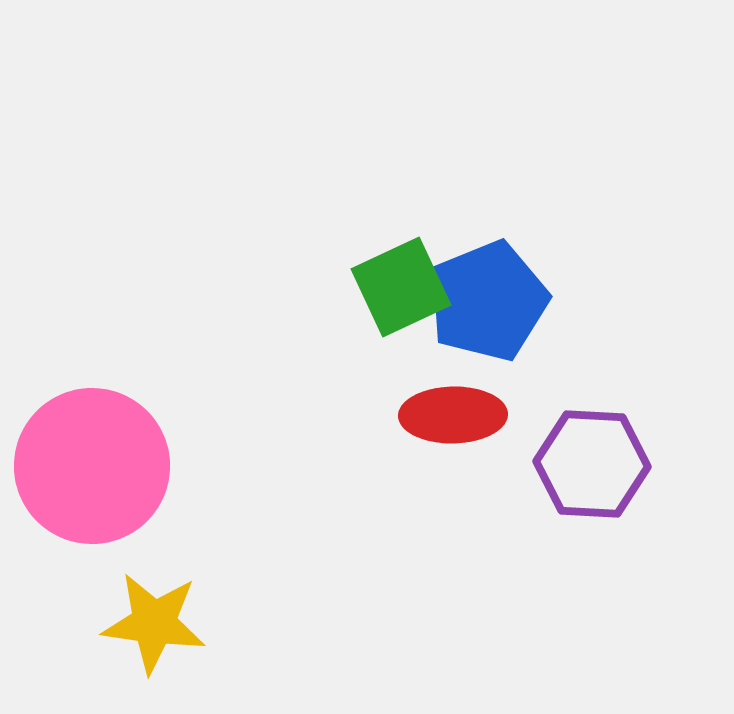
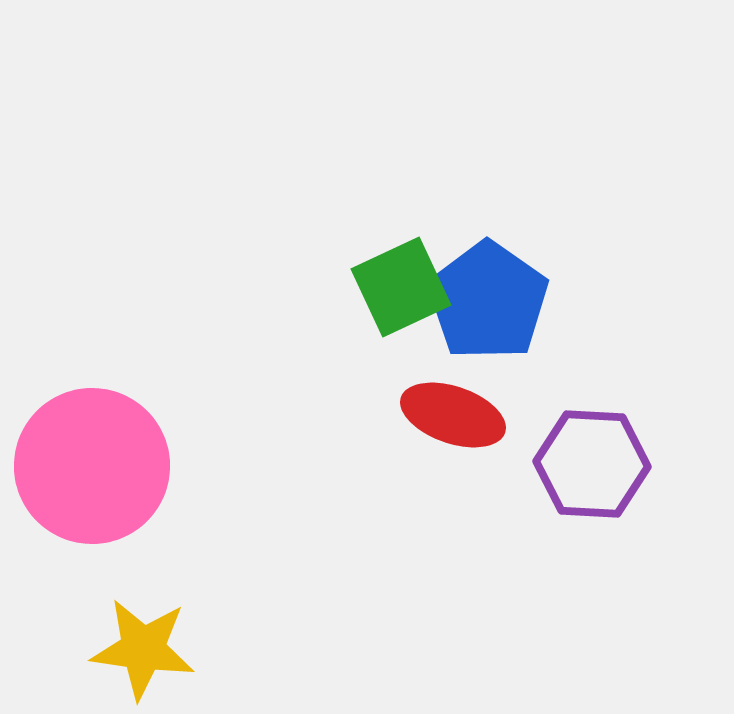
blue pentagon: rotated 15 degrees counterclockwise
red ellipse: rotated 20 degrees clockwise
yellow star: moved 11 px left, 26 px down
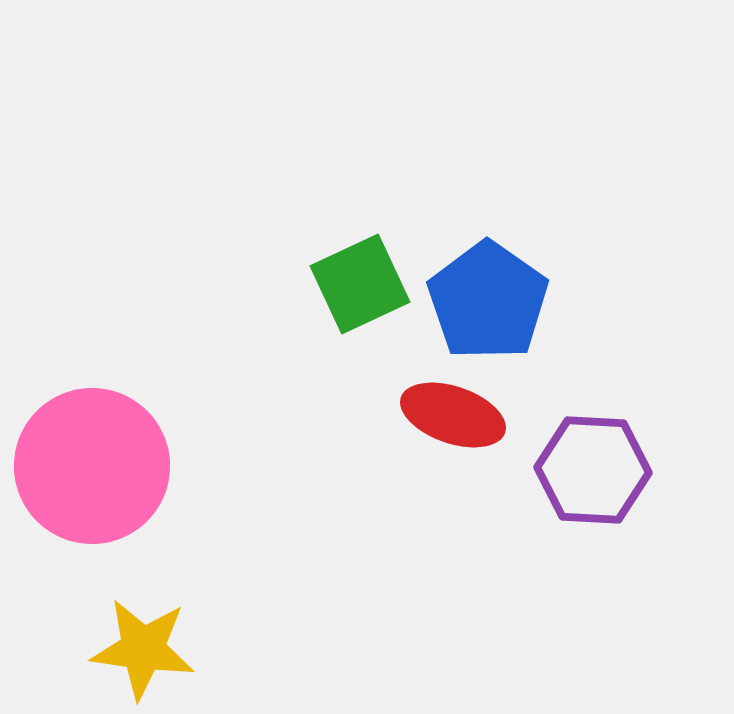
green square: moved 41 px left, 3 px up
purple hexagon: moved 1 px right, 6 px down
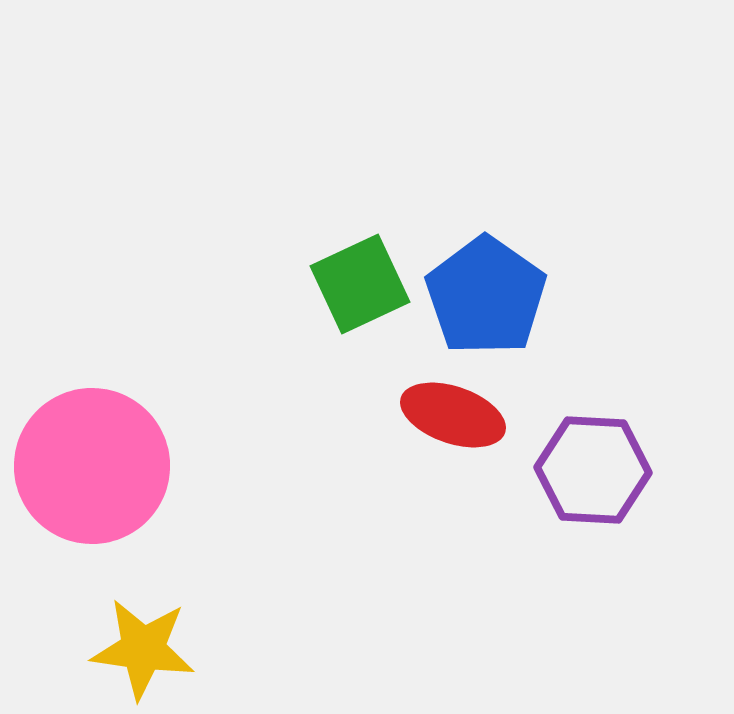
blue pentagon: moved 2 px left, 5 px up
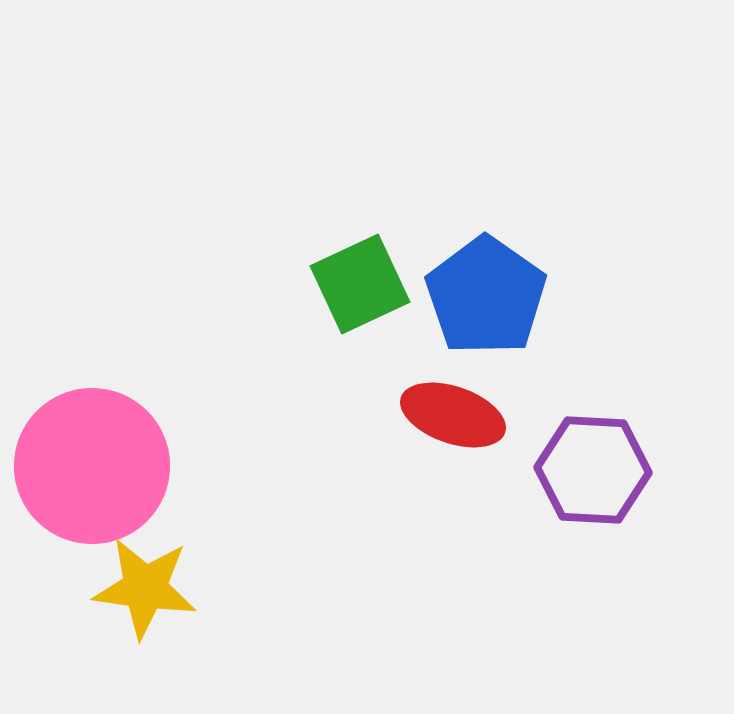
yellow star: moved 2 px right, 61 px up
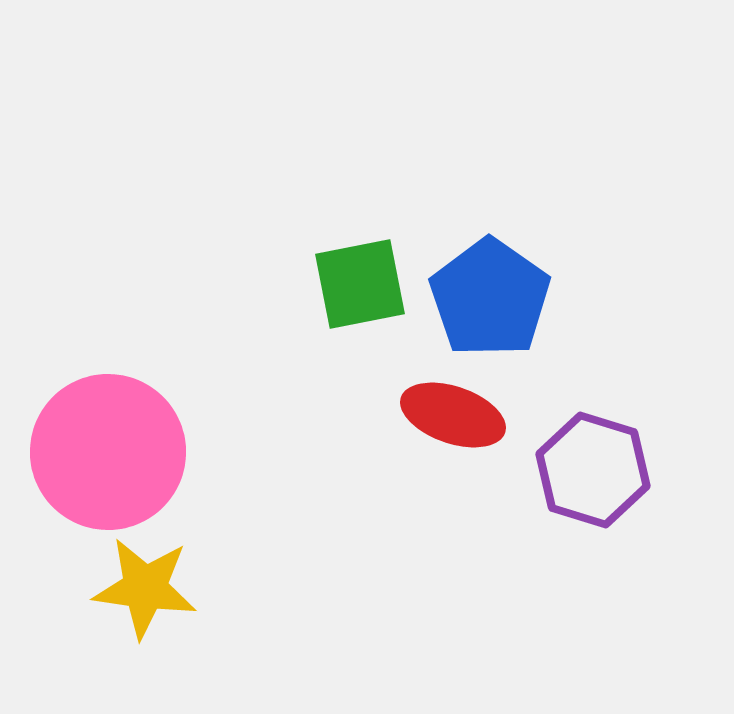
green square: rotated 14 degrees clockwise
blue pentagon: moved 4 px right, 2 px down
pink circle: moved 16 px right, 14 px up
purple hexagon: rotated 14 degrees clockwise
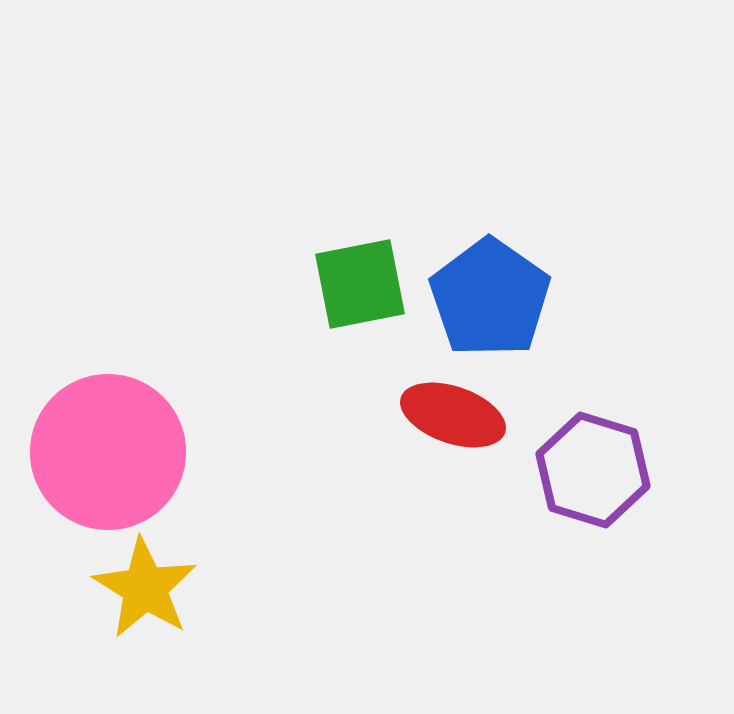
yellow star: rotated 24 degrees clockwise
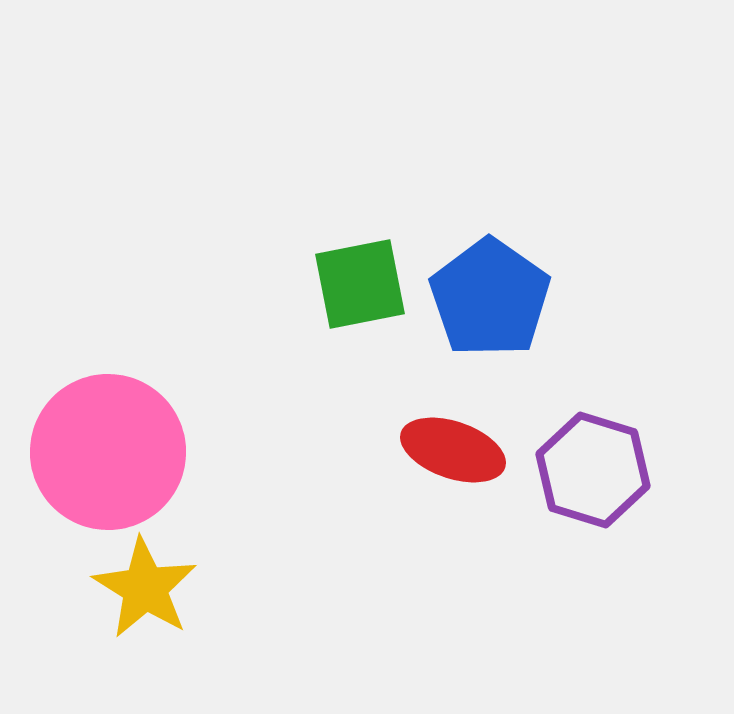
red ellipse: moved 35 px down
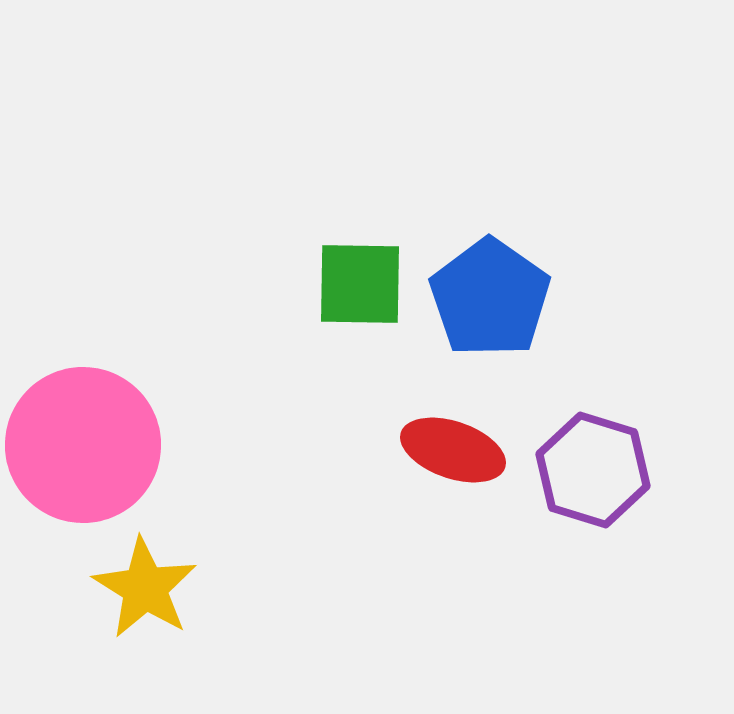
green square: rotated 12 degrees clockwise
pink circle: moved 25 px left, 7 px up
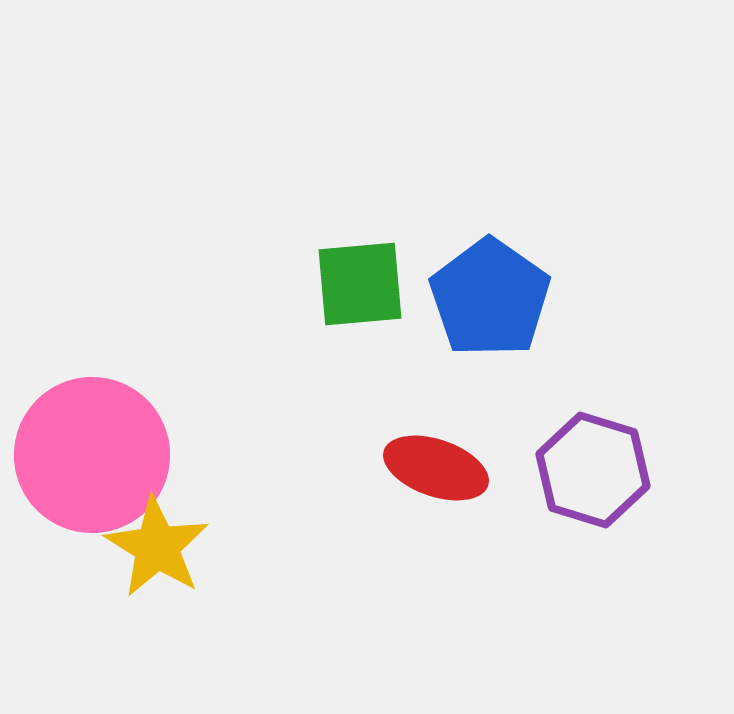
green square: rotated 6 degrees counterclockwise
pink circle: moved 9 px right, 10 px down
red ellipse: moved 17 px left, 18 px down
yellow star: moved 12 px right, 41 px up
